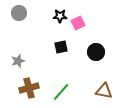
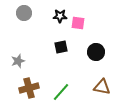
gray circle: moved 5 px right
pink square: rotated 32 degrees clockwise
brown triangle: moved 2 px left, 4 px up
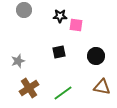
gray circle: moved 3 px up
pink square: moved 2 px left, 2 px down
black square: moved 2 px left, 5 px down
black circle: moved 4 px down
brown cross: rotated 18 degrees counterclockwise
green line: moved 2 px right, 1 px down; rotated 12 degrees clockwise
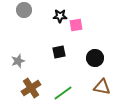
pink square: rotated 16 degrees counterclockwise
black circle: moved 1 px left, 2 px down
brown cross: moved 2 px right
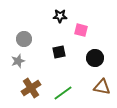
gray circle: moved 29 px down
pink square: moved 5 px right, 5 px down; rotated 24 degrees clockwise
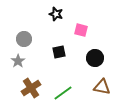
black star: moved 4 px left, 2 px up; rotated 16 degrees clockwise
gray star: rotated 16 degrees counterclockwise
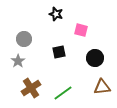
brown triangle: rotated 18 degrees counterclockwise
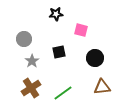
black star: rotated 24 degrees counterclockwise
gray star: moved 14 px right
